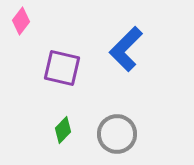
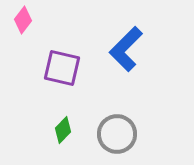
pink diamond: moved 2 px right, 1 px up
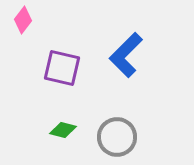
blue L-shape: moved 6 px down
green diamond: rotated 60 degrees clockwise
gray circle: moved 3 px down
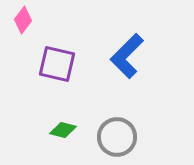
blue L-shape: moved 1 px right, 1 px down
purple square: moved 5 px left, 4 px up
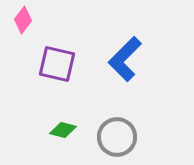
blue L-shape: moved 2 px left, 3 px down
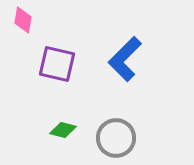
pink diamond: rotated 28 degrees counterclockwise
gray circle: moved 1 px left, 1 px down
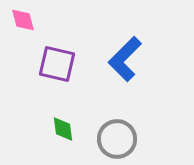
pink diamond: rotated 24 degrees counterclockwise
green diamond: moved 1 px up; rotated 68 degrees clockwise
gray circle: moved 1 px right, 1 px down
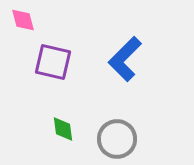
purple square: moved 4 px left, 2 px up
